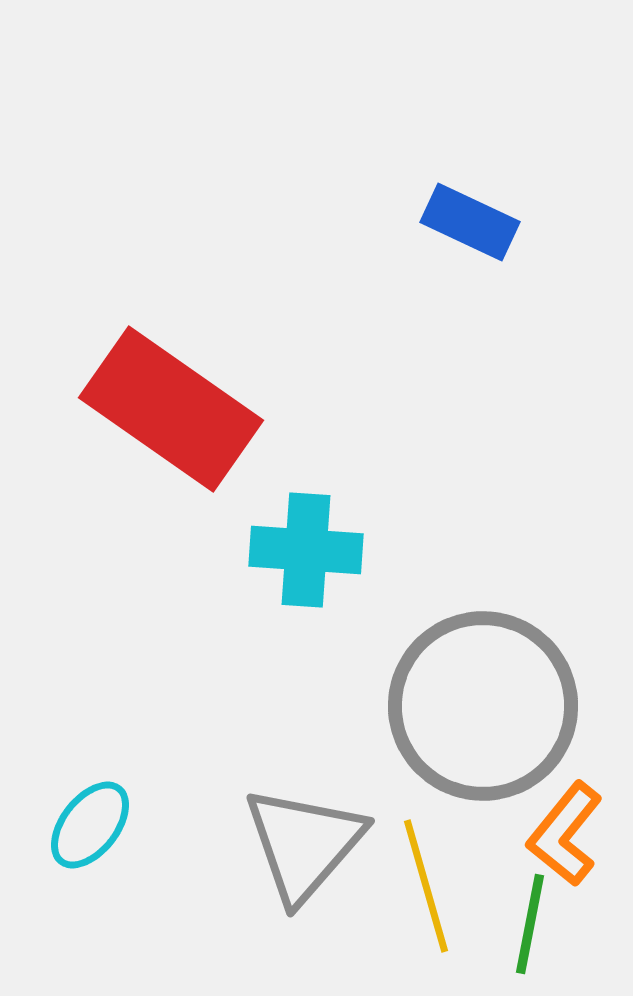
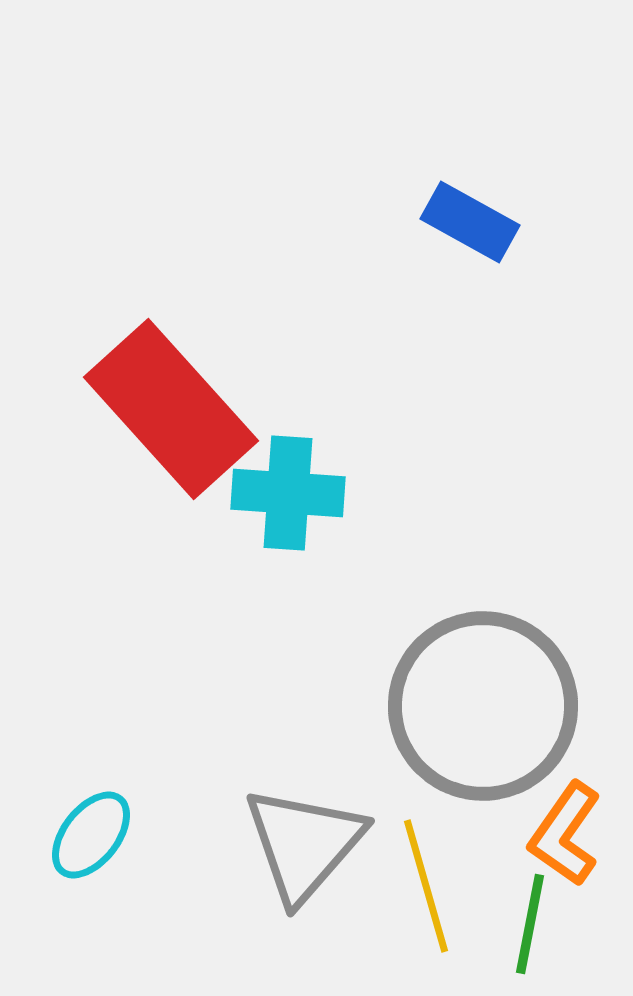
blue rectangle: rotated 4 degrees clockwise
red rectangle: rotated 13 degrees clockwise
cyan cross: moved 18 px left, 57 px up
cyan ellipse: moved 1 px right, 10 px down
orange L-shape: rotated 4 degrees counterclockwise
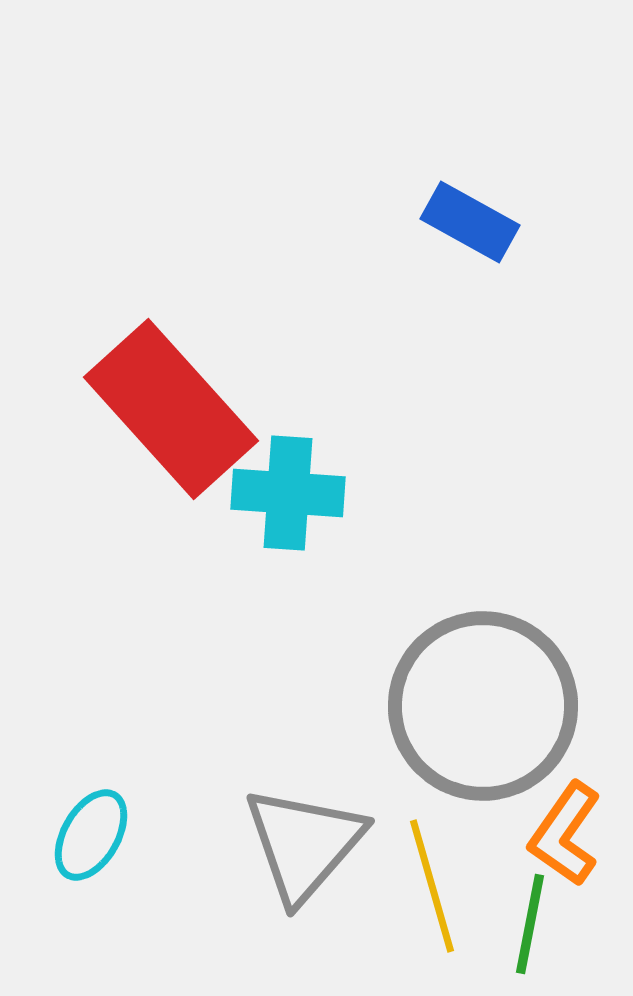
cyan ellipse: rotated 8 degrees counterclockwise
yellow line: moved 6 px right
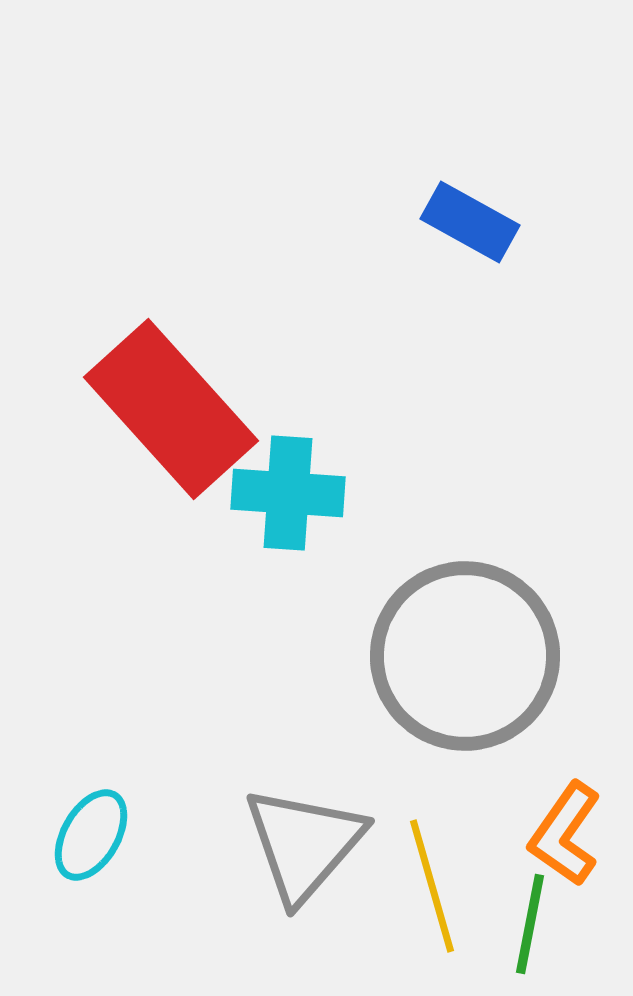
gray circle: moved 18 px left, 50 px up
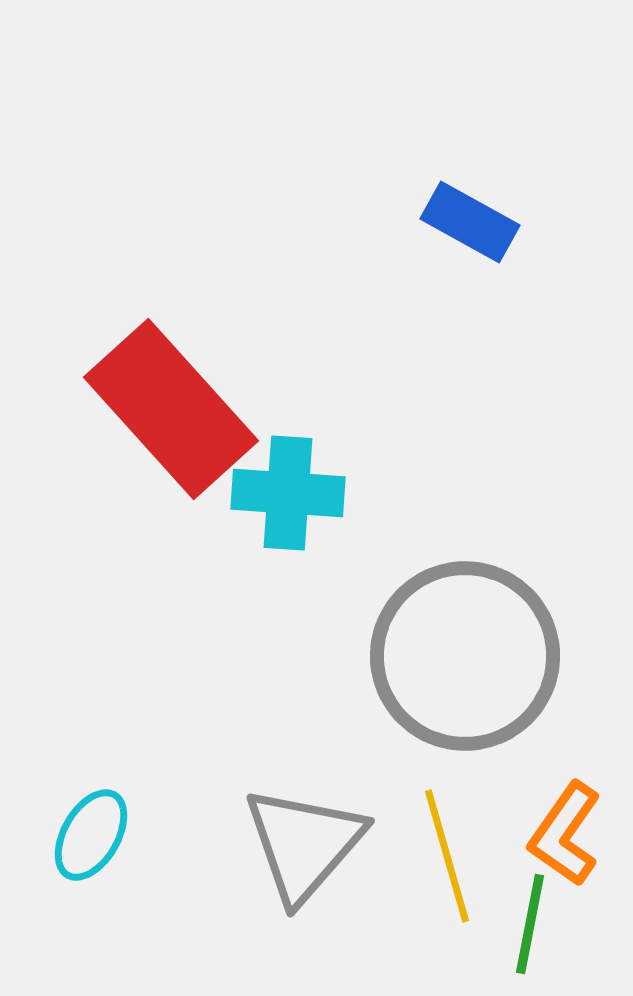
yellow line: moved 15 px right, 30 px up
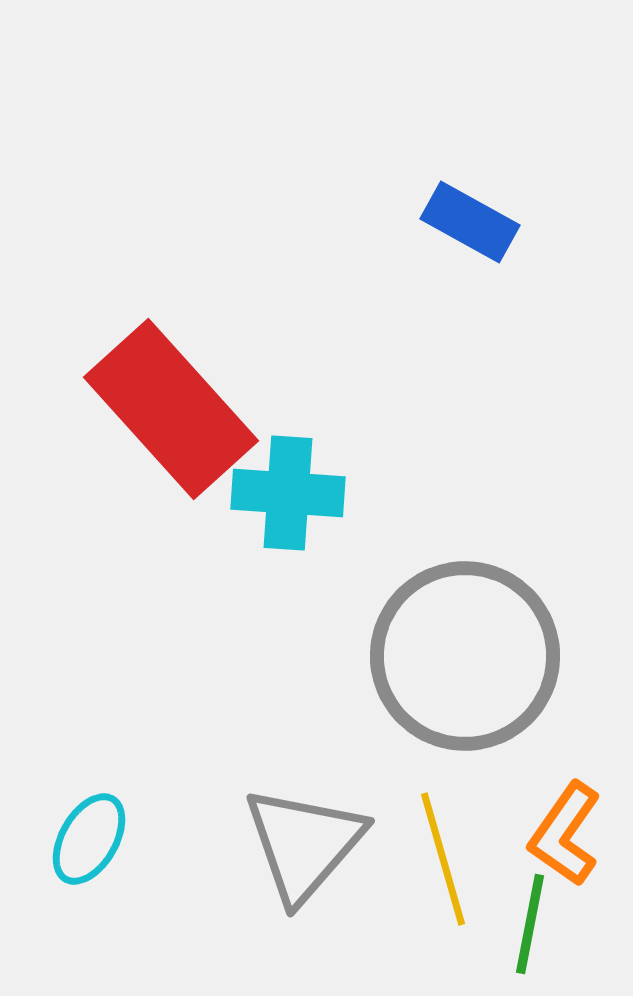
cyan ellipse: moved 2 px left, 4 px down
yellow line: moved 4 px left, 3 px down
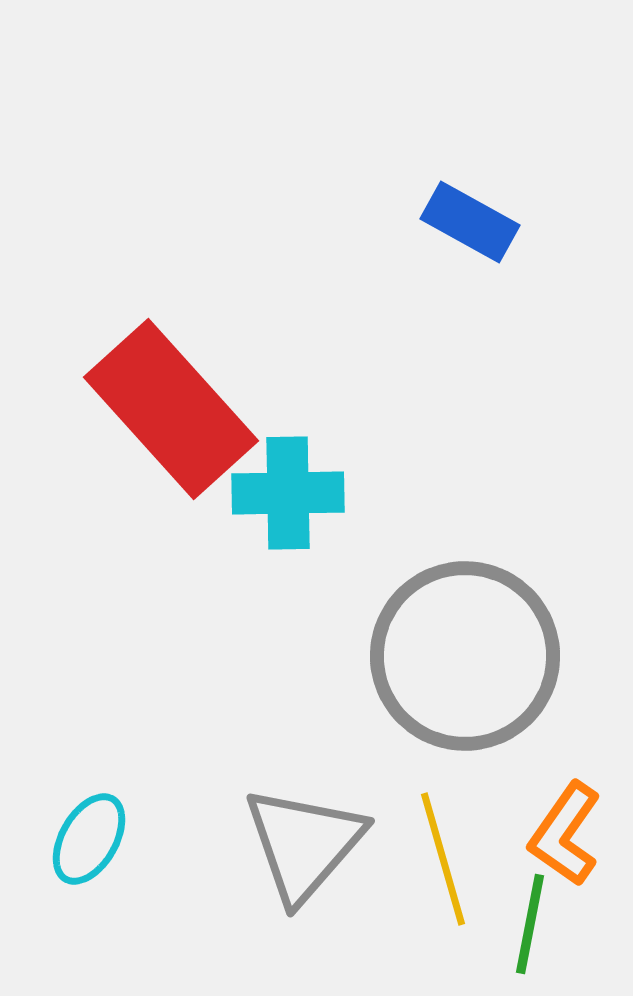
cyan cross: rotated 5 degrees counterclockwise
